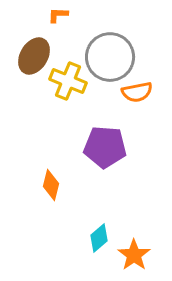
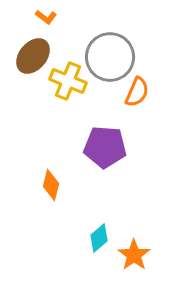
orange L-shape: moved 12 px left, 2 px down; rotated 145 degrees counterclockwise
brown ellipse: moved 1 px left; rotated 9 degrees clockwise
orange semicircle: rotated 56 degrees counterclockwise
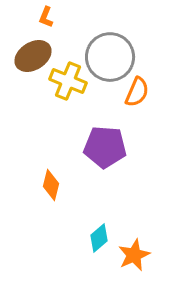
orange L-shape: rotated 75 degrees clockwise
brown ellipse: rotated 18 degrees clockwise
orange star: rotated 12 degrees clockwise
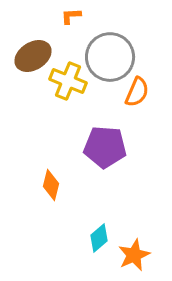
orange L-shape: moved 25 px right, 1 px up; rotated 65 degrees clockwise
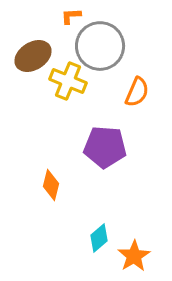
gray circle: moved 10 px left, 11 px up
orange star: moved 1 px down; rotated 8 degrees counterclockwise
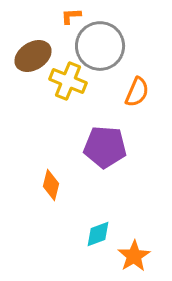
cyan diamond: moved 1 px left, 4 px up; rotated 20 degrees clockwise
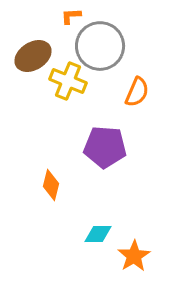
cyan diamond: rotated 20 degrees clockwise
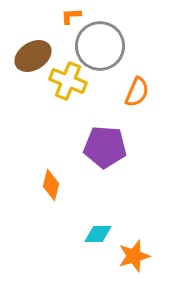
orange star: rotated 16 degrees clockwise
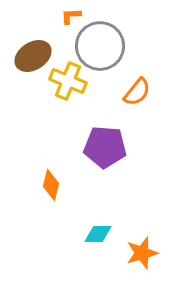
orange semicircle: rotated 16 degrees clockwise
orange star: moved 8 px right, 3 px up
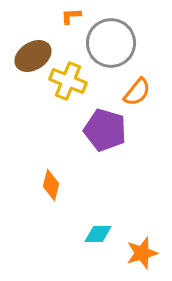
gray circle: moved 11 px right, 3 px up
purple pentagon: moved 17 px up; rotated 12 degrees clockwise
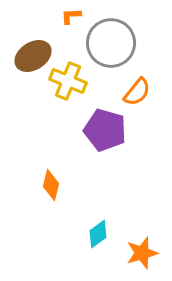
cyan diamond: rotated 36 degrees counterclockwise
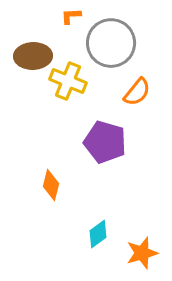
brown ellipse: rotated 30 degrees clockwise
purple pentagon: moved 12 px down
